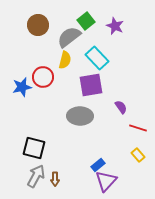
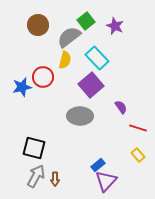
purple square: rotated 30 degrees counterclockwise
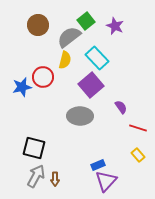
blue rectangle: rotated 16 degrees clockwise
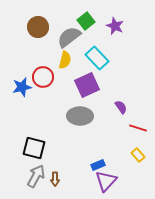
brown circle: moved 2 px down
purple square: moved 4 px left; rotated 15 degrees clockwise
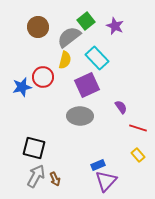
brown arrow: rotated 24 degrees counterclockwise
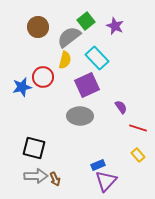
gray arrow: rotated 60 degrees clockwise
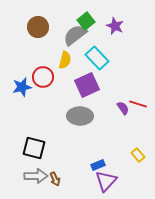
gray semicircle: moved 6 px right, 2 px up
purple semicircle: moved 2 px right, 1 px down
red line: moved 24 px up
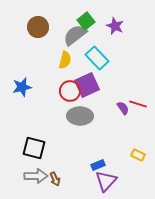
red circle: moved 27 px right, 14 px down
yellow rectangle: rotated 24 degrees counterclockwise
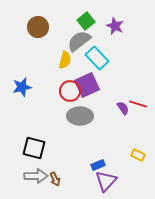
gray semicircle: moved 4 px right, 6 px down
